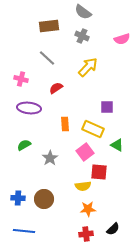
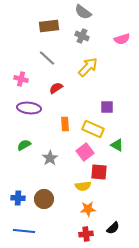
black semicircle: moved 1 px up
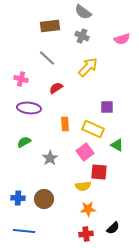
brown rectangle: moved 1 px right
green semicircle: moved 3 px up
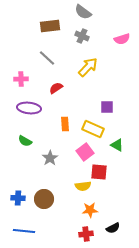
pink cross: rotated 16 degrees counterclockwise
green semicircle: moved 1 px right, 1 px up; rotated 120 degrees counterclockwise
orange star: moved 2 px right, 1 px down
black semicircle: rotated 16 degrees clockwise
